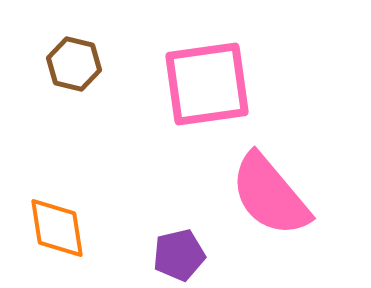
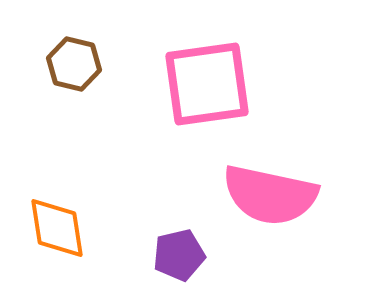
pink semicircle: rotated 38 degrees counterclockwise
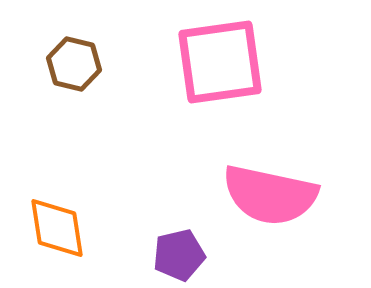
pink square: moved 13 px right, 22 px up
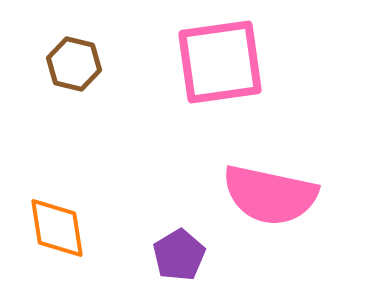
purple pentagon: rotated 18 degrees counterclockwise
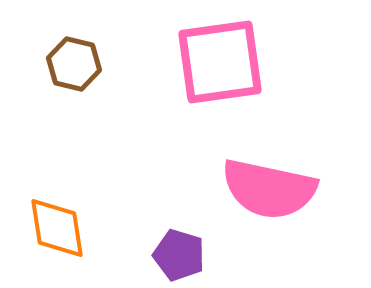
pink semicircle: moved 1 px left, 6 px up
purple pentagon: rotated 24 degrees counterclockwise
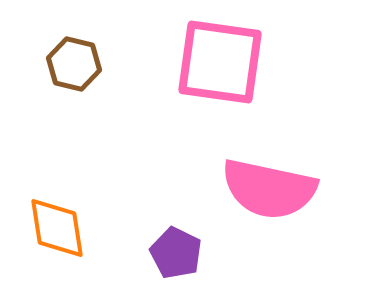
pink square: rotated 16 degrees clockwise
purple pentagon: moved 3 px left, 2 px up; rotated 9 degrees clockwise
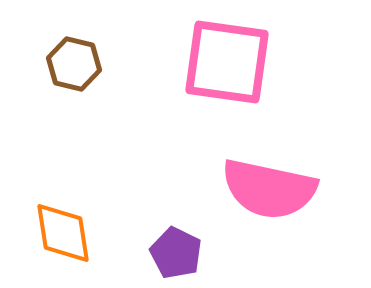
pink square: moved 7 px right
orange diamond: moved 6 px right, 5 px down
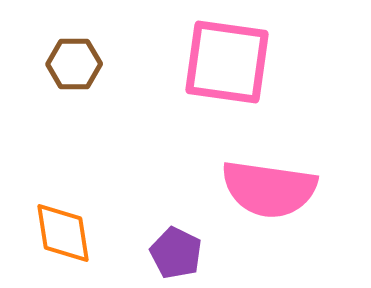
brown hexagon: rotated 14 degrees counterclockwise
pink semicircle: rotated 4 degrees counterclockwise
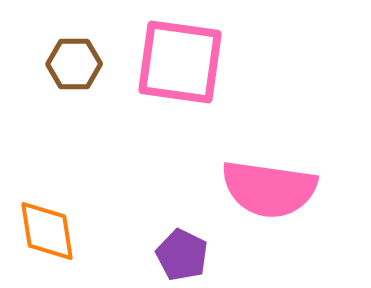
pink square: moved 47 px left
orange diamond: moved 16 px left, 2 px up
purple pentagon: moved 6 px right, 2 px down
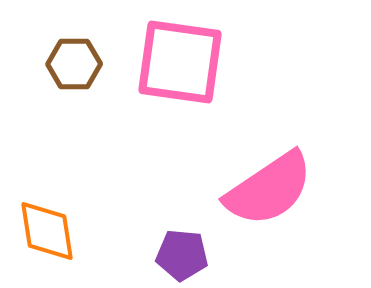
pink semicircle: rotated 42 degrees counterclockwise
purple pentagon: rotated 21 degrees counterclockwise
